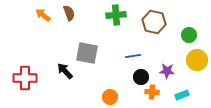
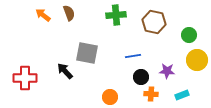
orange cross: moved 1 px left, 2 px down
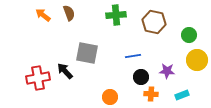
red cross: moved 13 px right; rotated 10 degrees counterclockwise
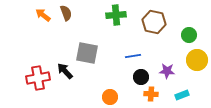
brown semicircle: moved 3 px left
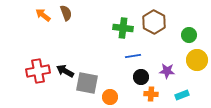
green cross: moved 7 px right, 13 px down; rotated 12 degrees clockwise
brown hexagon: rotated 15 degrees clockwise
gray square: moved 30 px down
black arrow: rotated 18 degrees counterclockwise
red cross: moved 7 px up
